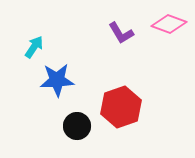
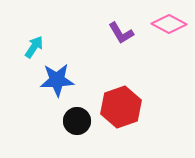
pink diamond: rotated 8 degrees clockwise
black circle: moved 5 px up
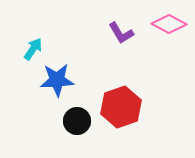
cyan arrow: moved 1 px left, 2 px down
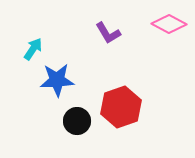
purple L-shape: moved 13 px left
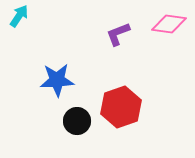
pink diamond: rotated 20 degrees counterclockwise
purple L-shape: moved 10 px right, 1 px down; rotated 100 degrees clockwise
cyan arrow: moved 14 px left, 33 px up
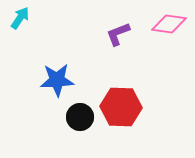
cyan arrow: moved 1 px right, 2 px down
red hexagon: rotated 21 degrees clockwise
black circle: moved 3 px right, 4 px up
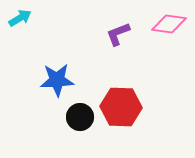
cyan arrow: rotated 25 degrees clockwise
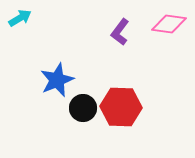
purple L-shape: moved 2 px right, 2 px up; rotated 32 degrees counterclockwise
blue star: rotated 20 degrees counterclockwise
black circle: moved 3 px right, 9 px up
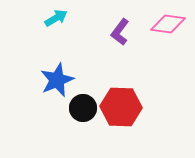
cyan arrow: moved 36 px right
pink diamond: moved 1 px left
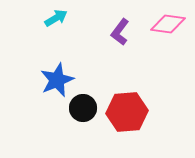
red hexagon: moved 6 px right, 5 px down; rotated 6 degrees counterclockwise
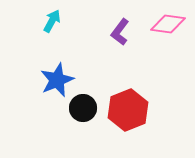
cyan arrow: moved 4 px left, 3 px down; rotated 30 degrees counterclockwise
red hexagon: moved 1 px right, 2 px up; rotated 18 degrees counterclockwise
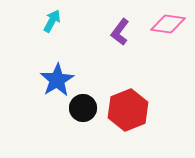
blue star: rotated 8 degrees counterclockwise
